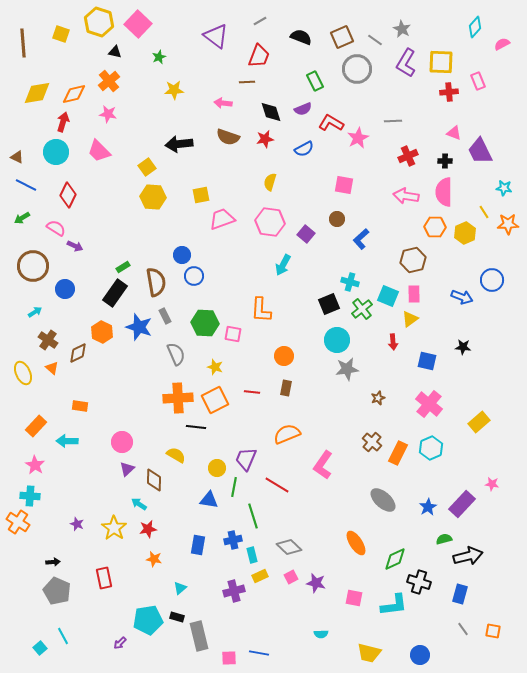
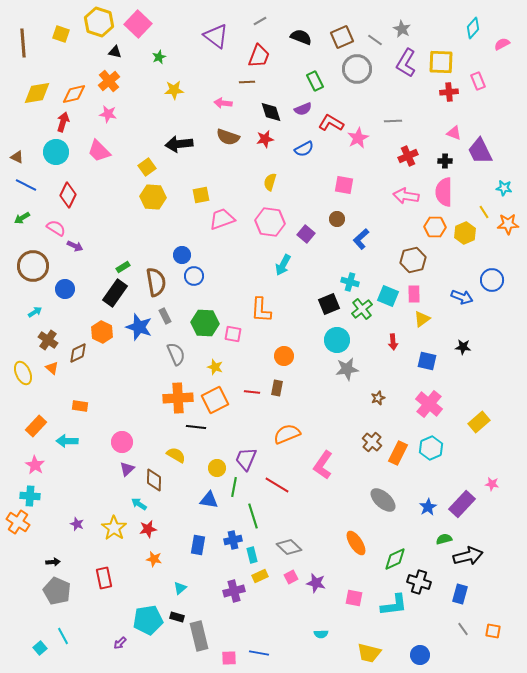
cyan diamond at (475, 27): moved 2 px left, 1 px down
yellow triangle at (410, 319): moved 12 px right
brown rectangle at (286, 388): moved 9 px left
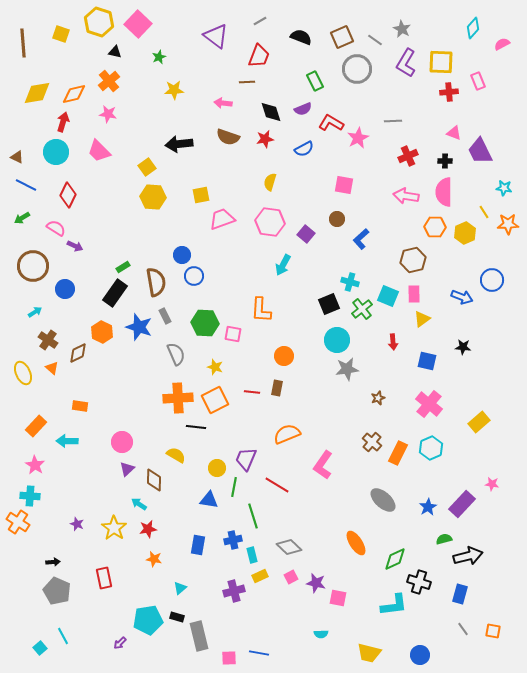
pink square at (354, 598): moved 16 px left
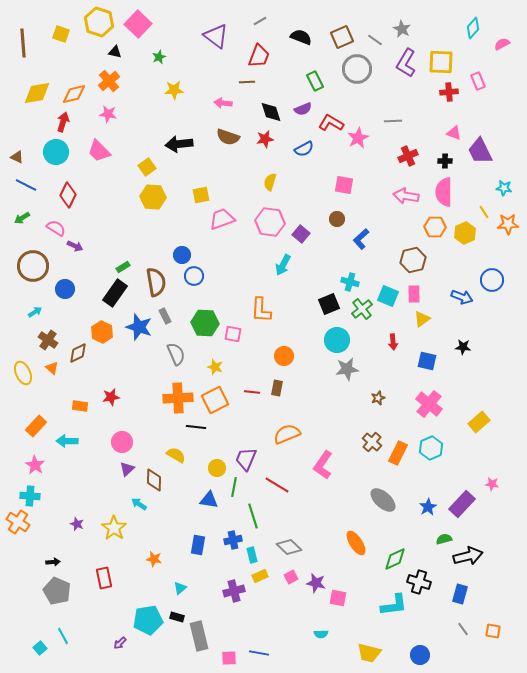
purple square at (306, 234): moved 5 px left
red star at (148, 529): moved 37 px left, 132 px up
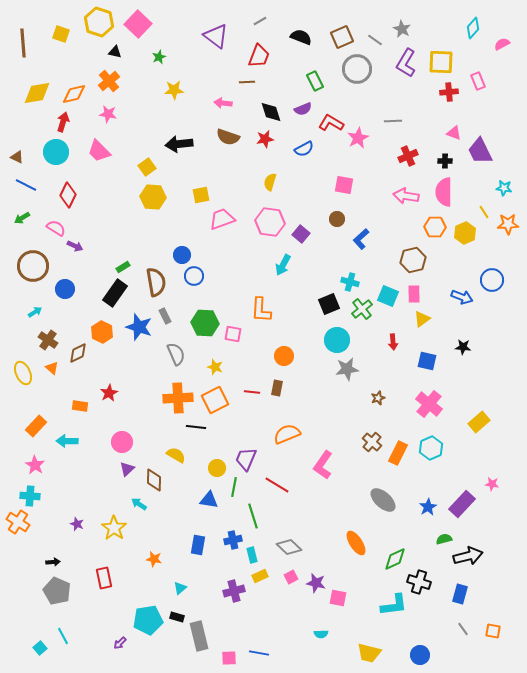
red star at (111, 397): moved 2 px left, 4 px up; rotated 18 degrees counterclockwise
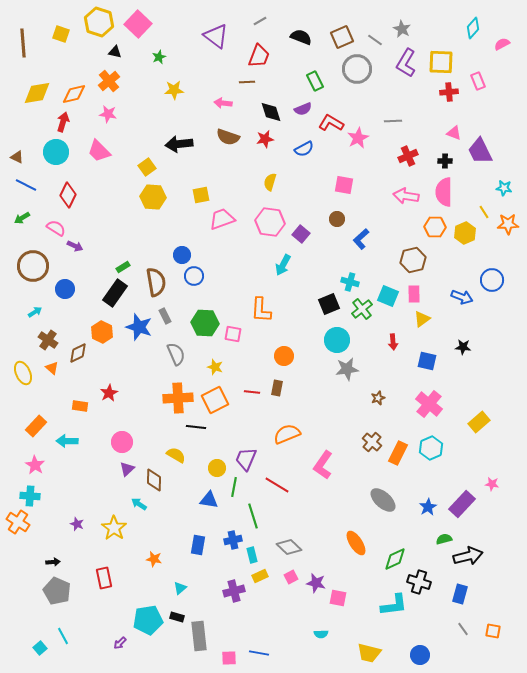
gray rectangle at (199, 636): rotated 8 degrees clockwise
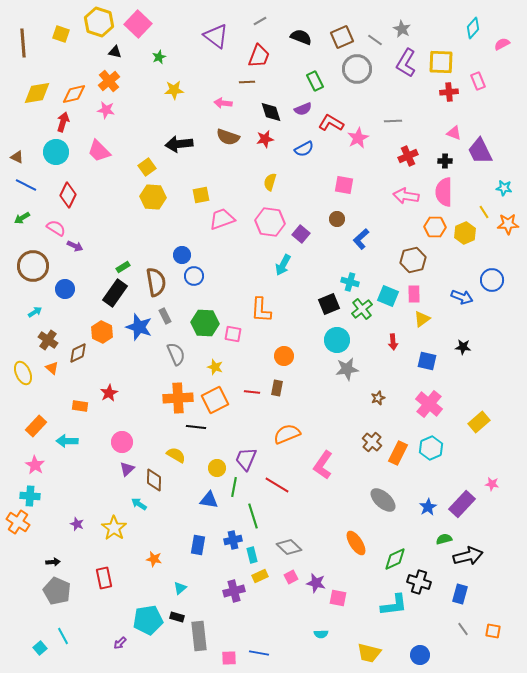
pink star at (108, 114): moved 2 px left, 4 px up
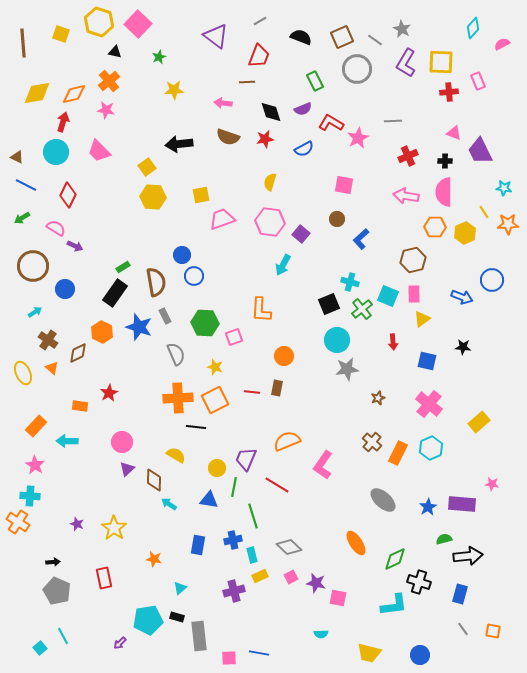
pink square at (233, 334): moved 1 px right, 3 px down; rotated 30 degrees counterclockwise
orange semicircle at (287, 434): moved 7 px down
cyan arrow at (139, 504): moved 30 px right
purple rectangle at (462, 504): rotated 52 degrees clockwise
black arrow at (468, 556): rotated 8 degrees clockwise
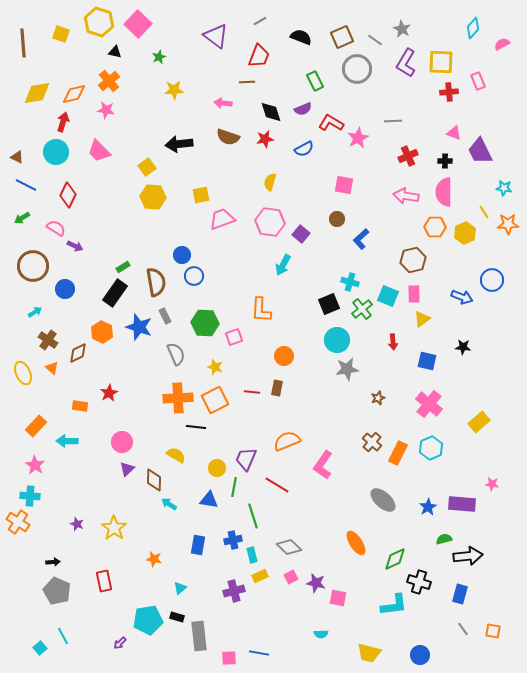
red rectangle at (104, 578): moved 3 px down
